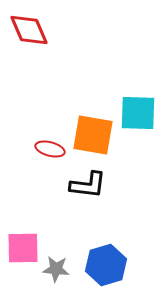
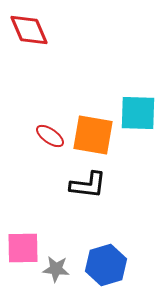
red ellipse: moved 13 px up; rotated 20 degrees clockwise
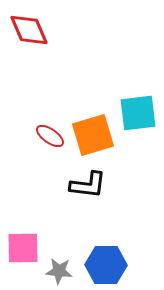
cyan square: rotated 9 degrees counterclockwise
orange square: rotated 27 degrees counterclockwise
blue hexagon: rotated 18 degrees clockwise
gray star: moved 3 px right, 2 px down
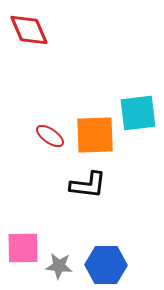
orange square: moved 2 px right; rotated 15 degrees clockwise
gray star: moved 5 px up
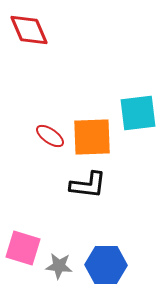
orange square: moved 3 px left, 2 px down
pink square: rotated 18 degrees clockwise
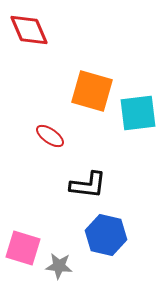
orange square: moved 46 px up; rotated 18 degrees clockwise
blue hexagon: moved 30 px up; rotated 12 degrees clockwise
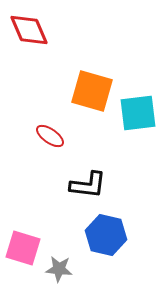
gray star: moved 3 px down
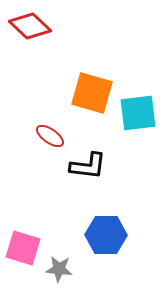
red diamond: moved 1 px right, 4 px up; rotated 24 degrees counterclockwise
orange square: moved 2 px down
black L-shape: moved 19 px up
blue hexagon: rotated 12 degrees counterclockwise
